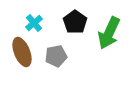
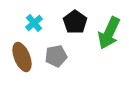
brown ellipse: moved 5 px down
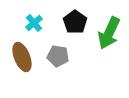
gray pentagon: moved 2 px right; rotated 20 degrees clockwise
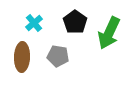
brown ellipse: rotated 24 degrees clockwise
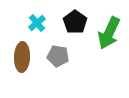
cyan cross: moved 3 px right
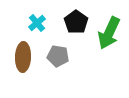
black pentagon: moved 1 px right
brown ellipse: moved 1 px right
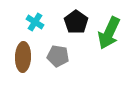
cyan cross: moved 2 px left, 1 px up; rotated 18 degrees counterclockwise
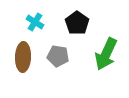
black pentagon: moved 1 px right, 1 px down
green arrow: moved 3 px left, 21 px down
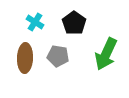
black pentagon: moved 3 px left
brown ellipse: moved 2 px right, 1 px down
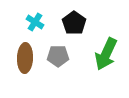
gray pentagon: rotated 10 degrees counterclockwise
